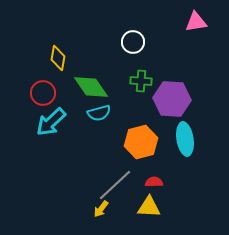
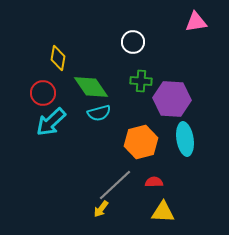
yellow triangle: moved 14 px right, 5 px down
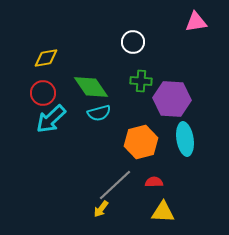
yellow diamond: moved 12 px left; rotated 70 degrees clockwise
cyan arrow: moved 3 px up
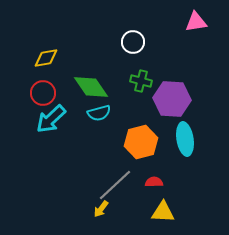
green cross: rotated 10 degrees clockwise
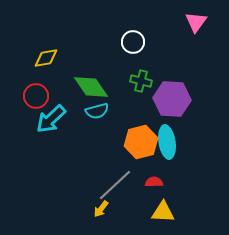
pink triangle: rotated 45 degrees counterclockwise
red circle: moved 7 px left, 3 px down
cyan semicircle: moved 2 px left, 2 px up
cyan ellipse: moved 18 px left, 3 px down
